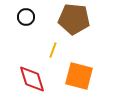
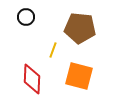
brown pentagon: moved 6 px right, 9 px down
red diamond: rotated 20 degrees clockwise
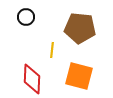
yellow line: moved 1 px left; rotated 14 degrees counterclockwise
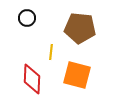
black circle: moved 1 px right, 1 px down
yellow line: moved 1 px left, 2 px down
orange square: moved 2 px left, 1 px up
